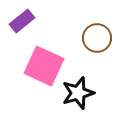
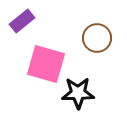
pink square: moved 2 px right, 2 px up; rotated 9 degrees counterclockwise
black star: rotated 16 degrees clockwise
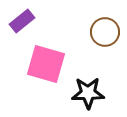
brown circle: moved 8 px right, 6 px up
black star: moved 10 px right
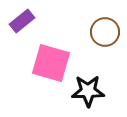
pink square: moved 5 px right, 1 px up
black star: moved 2 px up
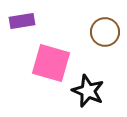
purple rectangle: rotated 30 degrees clockwise
black star: rotated 24 degrees clockwise
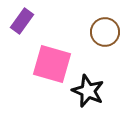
purple rectangle: rotated 45 degrees counterclockwise
pink square: moved 1 px right, 1 px down
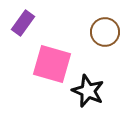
purple rectangle: moved 1 px right, 2 px down
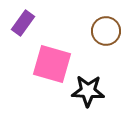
brown circle: moved 1 px right, 1 px up
black star: rotated 20 degrees counterclockwise
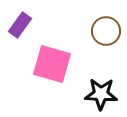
purple rectangle: moved 3 px left, 2 px down
black star: moved 13 px right, 3 px down
